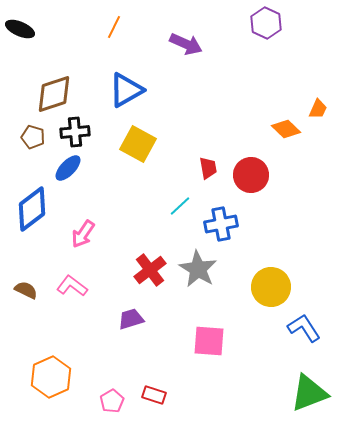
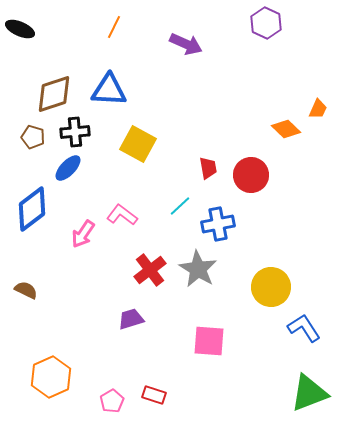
blue triangle: moved 17 px left; rotated 33 degrees clockwise
blue cross: moved 3 px left
pink L-shape: moved 50 px right, 71 px up
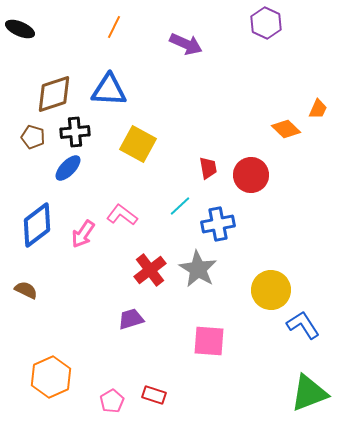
blue diamond: moved 5 px right, 16 px down
yellow circle: moved 3 px down
blue L-shape: moved 1 px left, 3 px up
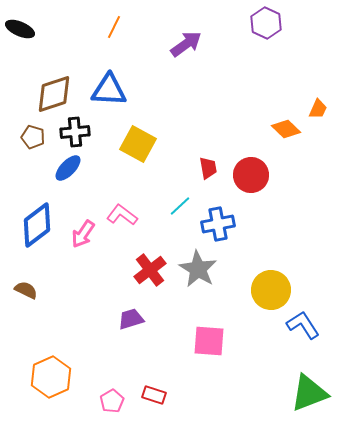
purple arrow: rotated 60 degrees counterclockwise
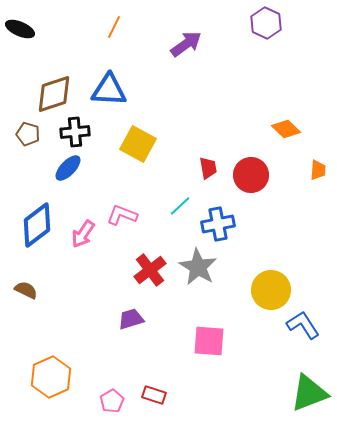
orange trapezoid: moved 61 px down; rotated 20 degrees counterclockwise
brown pentagon: moved 5 px left, 3 px up
pink L-shape: rotated 16 degrees counterclockwise
gray star: moved 2 px up
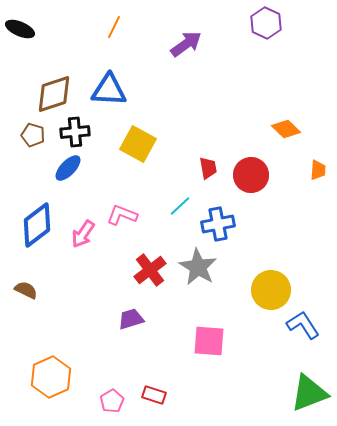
brown pentagon: moved 5 px right, 1 px down
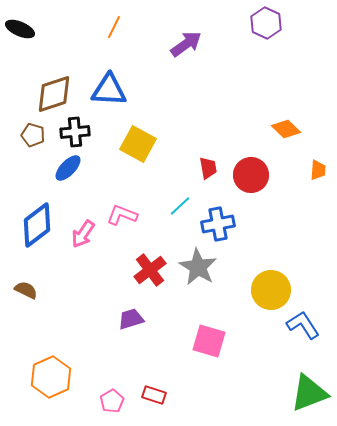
pink square: rotated 12 degrees clockwise
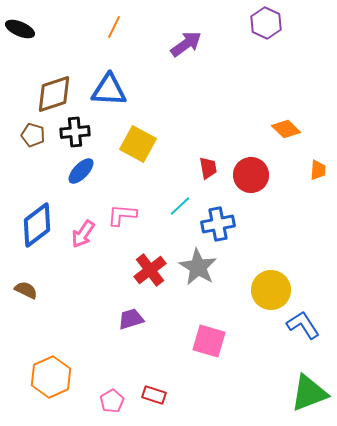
blue ellipse: moved 13 px right, 3 px down
pink L-shape: rotated 16 degrees counterclockwise
